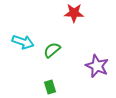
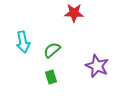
cyan arrow: rotated 60 degrees clockwise
green rectangle: moved 1 px right, 10 px up
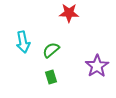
red star: moved 5 px left
green semicircle: moved 1 px left
purple star: rotated 15 degrees clockwise
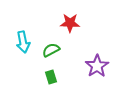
red star: moved 1 px right, 10 px down
green semicircle: rotated 12 degrees clockwise
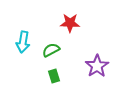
cyan arrow: rotated 20 degrees clockwise
green rectangle: moved 3 px right, 1 px up
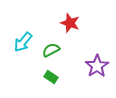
red star: rotated 18 degrees clockwise
cyan arrow: rotated 30 degrees clockwise
green rectangle: moved 3 px left, 1 px down; rotated 40 degrees counterclockwise
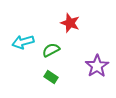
cyan arrow: rotated 35 degrees clockwise
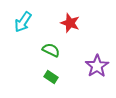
cyan arrow: moved 20 px up; rotated 40 degrees counterclockwise
green semicircle: rotated 54 degrees clockwise
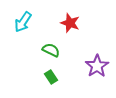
green rectangle: rotated 24 degrees clockwise
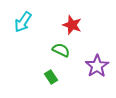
red star: moved 2 px right, 2 px down
green semicircle: moved 10 px right
